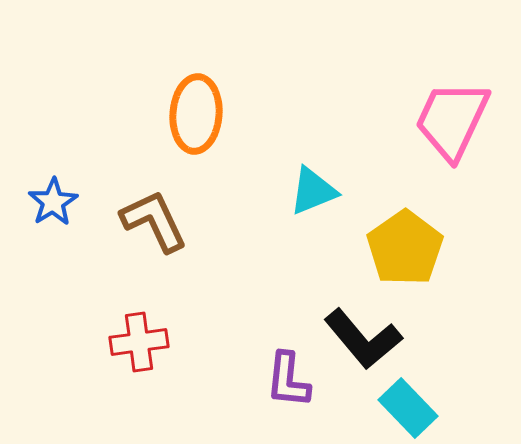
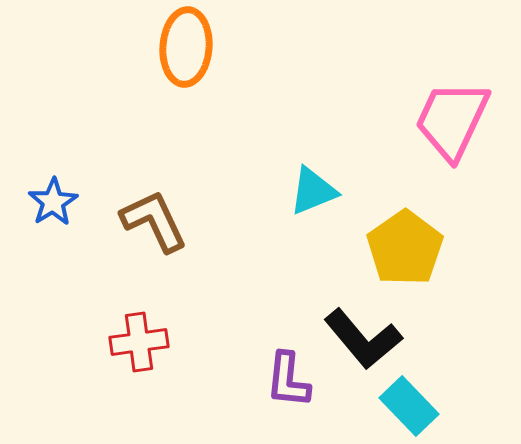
orange ellipse: moved 10 px left, 67 px up
cyan rectangle: moved 1 px right, 2 px up
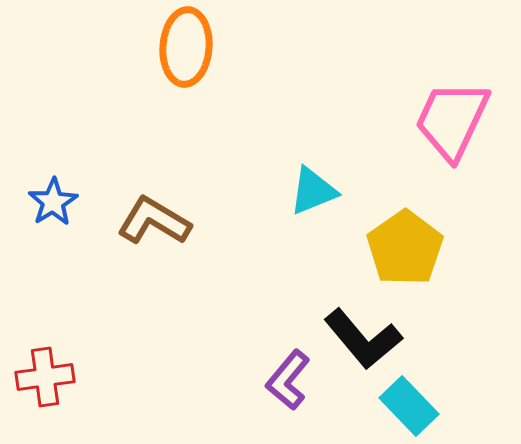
brown L-shape: rotated 34 degrees counterclockwise
red cross: moved 94 px left, 35 px down
purple L-shape: rotated 34 degrees clockwise
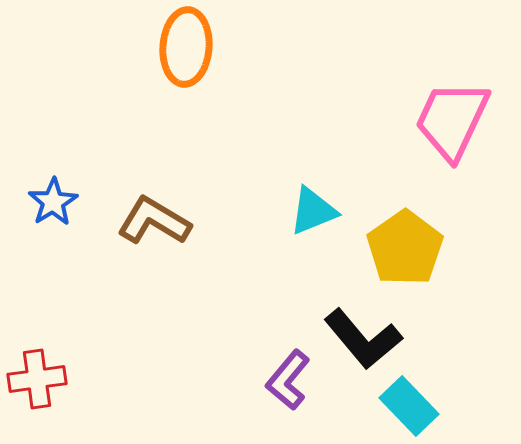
cyan triangle: moved 20 px down
red cross: moved 8 px left, 2 px down
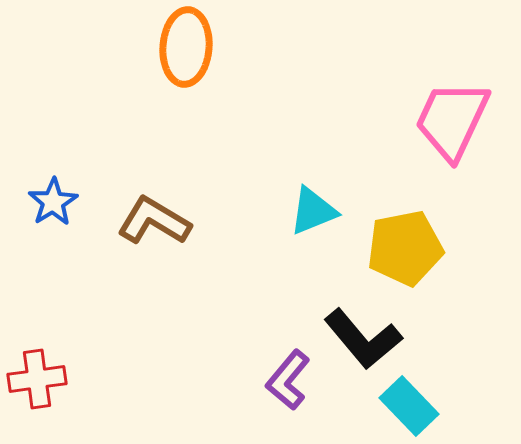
yellow pentagon: rotated 24 degrees clockwise
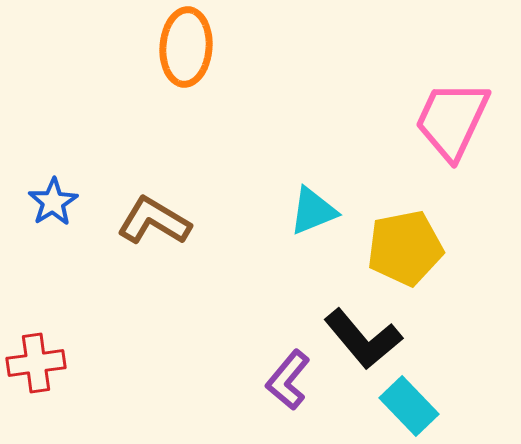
red cross: moved 1 px left, 16 px up
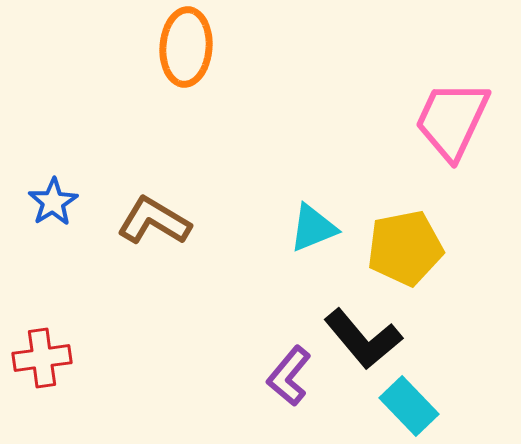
cyan triangle: moved 17 px down
red cross: moved 6 px right, 5 px up
purple L-shape: moved 1 px right, 4 px up
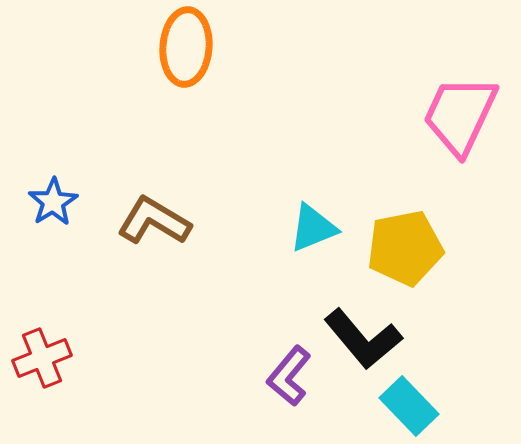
pink trapezoid: moved 8 px right, 5 px up
red cross: rotated 14 degrees counterclockwise
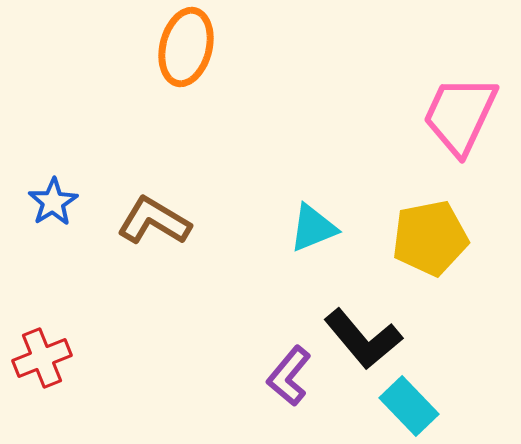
orange ellipse: rotated 10 degrees clockwise
yellow pentagon: moved 25 px right, 10 px up
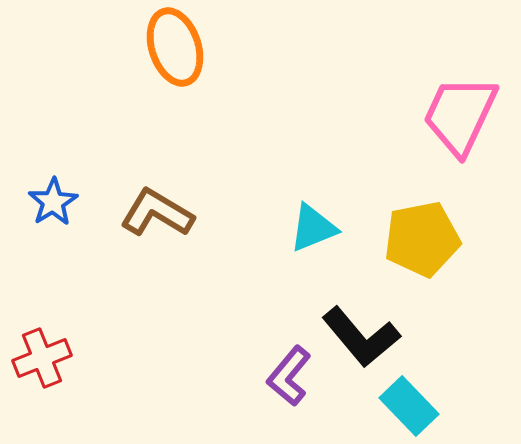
orange ellipse: moved 11 px left; rotated 32 degrees counterclockwise
brown L-shape: moved 3 px right, 8 px up
yellow pentagon: moved 8 px left, 1 px down
black L-shape: moved 2 px left, 2 px up
